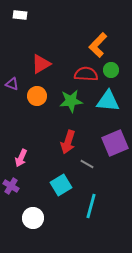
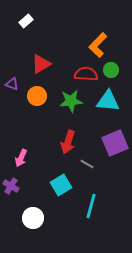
white rectangle: moved 6 px right, 6 px down; rotated 48 degrees counterclockwise
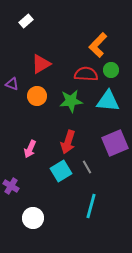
pink arrow: moved 9 px right, 9 px up
gray line: moved 3 px down; rotated 32 degrees clockwise
cyan square: moved 14 px up
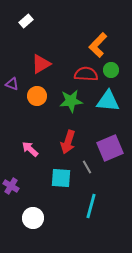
purple square: moved 5 px left, 5 px down
pink arrow: rotated 108 degrees clockwise
cyan square: moved 7 px down; rotated 35 degrees clockwise
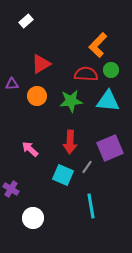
purple triangle: rotated 24 degrees counterclockwise
red arrow: moved 2 px right; rotated 15 degrees counterclockwise
gray line: rotated 64 degrees clockwise
cyan square: moved 2 px right, 3 px up; rotated 20 degrees clockwise
purple cross: moved 3 px down
cyan line: rotated 25 degrees counterclockwise
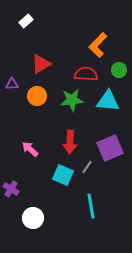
green circle: moved 8 px right
green star: moved 1 px right, 1 px up
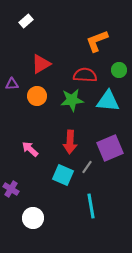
orange L-shape: moved 1 px left, 4 px up; rotated 25 degrees clockwise
red semicircle: moved 1 px left, 1 px down
